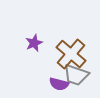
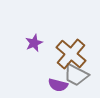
gray trapezoid: rotated 8 degrees clockwise
purple semicircle: moved 1 px left, 1 px down
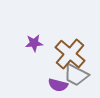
purple star: rotated 18 degrees clockwise
brown cross: moved 1 px left
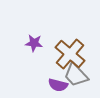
purple star: rotated 12 degrees clockwise
gray trapezoid: rotated 20 degrees clockwise
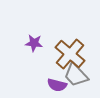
purple semicircle: moved 1 px left
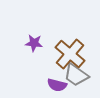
gray trapezoid: rotated 12 degrees counterclockwise
